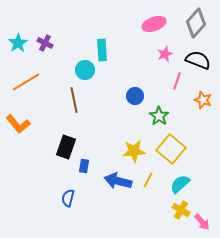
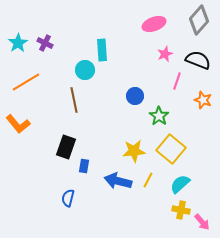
gray diamond: moved 3 px right, 3 px up
yellow cross: rotated 18 degrees counterclockwise
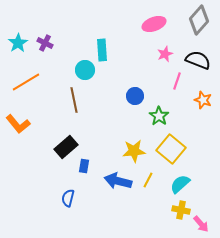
black rectangle: rotated 30 degrees clockwise
pink arrow: moved 1 px left, 2 px down
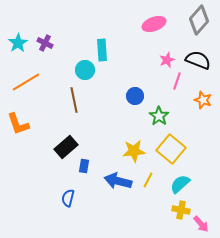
pink star: moved 2 px right, 6 px down
orange L-shape: rotated 20 degrees clockwise
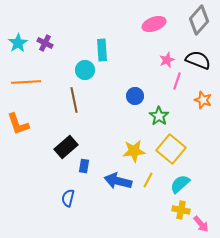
orange line: rotated 28 degrees clockwise
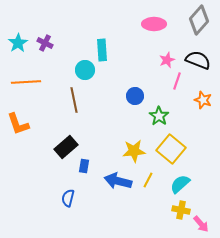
pink ellipse: rotated 20 degrees clockwise
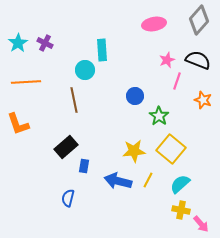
pink ellipse: rotated 10 degrees counterclockwise
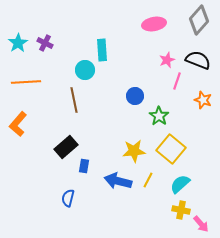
orange L-shape: rotated 60 degrees clockwise
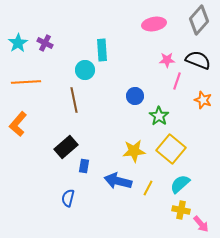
pink star: rotated 21 degrees clockwise
yellow line: moved 8 px down
